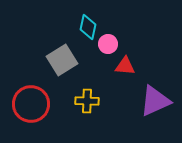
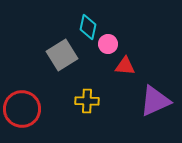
gray square: moved 5 px up
red circle: moved 9 px left, 5 px down
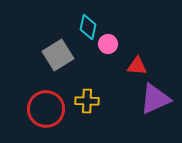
gray square: moved 4 px left
red triangle: moved 12 px right
purple triangle: moved 2 px up
red circle: moved 24 px right
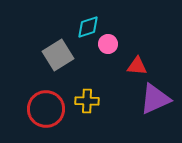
cyan diamond: rotated 60 degrees clockwise
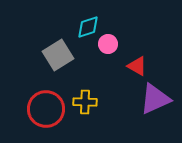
red triangle: rotated 25 degrees clockwise
yellow cross: moved 2 px left, 1 px down
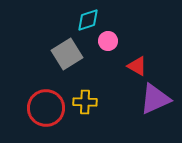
cyan diamond: moved 7 px up
pink circle: moved 3 px up
gray square: moved 9 px right, 1 px up
red circle: moved 1 px up
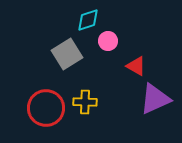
red triangle: moved 1 px left
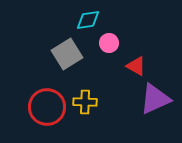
cyan diamond: rotated 10 degrees clockwise
pink circle: moved 1 px right, 2 px down
red circle: moved 1 px right, 1 px up
